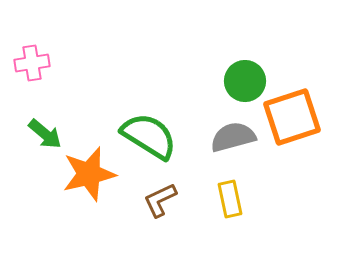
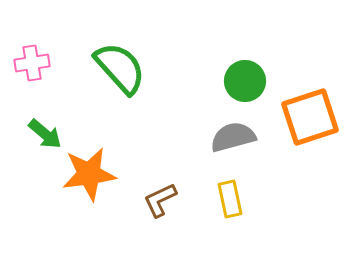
orange square: moved 18 px right
green semicircle: moved 29 px left, 68 px up; rotated 16 degrees clockwise
orange star: rotated 6 degrees clockwise
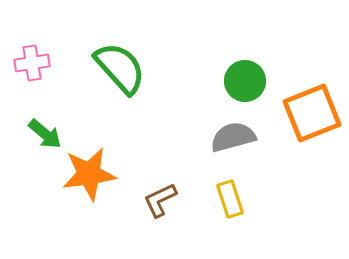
orange square: moved 2 px right, 4 px up; rotated 4 degrees counterclockwise
yellow rectangle: rotated 6 degrees counterclockwise
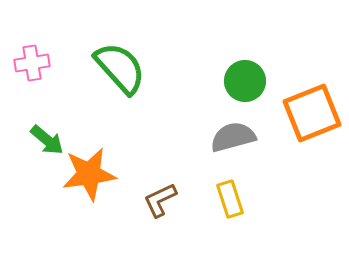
green arrow: moved 2 px right, 6 px down
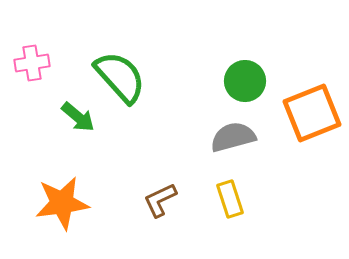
green semicircle: moved 9 px down
green arrow: moved 31 px right, 23 px up
orange star: moved 27 px left, 29 px down
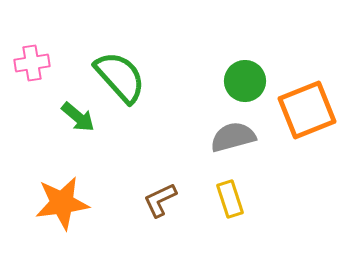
orange square: moved 5 px left, 3 px up
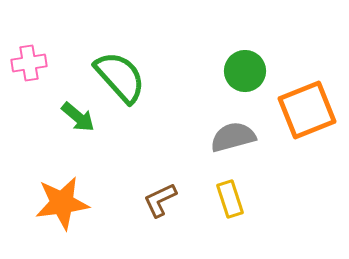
pink cross: moved 3 px left
green circle: moved 10 px up
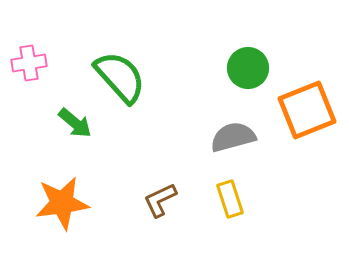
green circle: moved 3 px right, 3 px up
green arrow: moved 3 px left, 6 px down
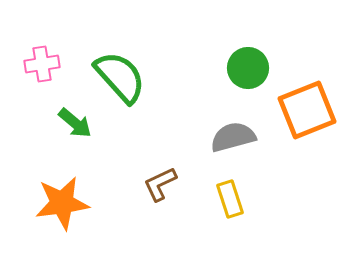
pink cross: moved 13 px right, 1 px down
brown L-shape: moved 16 px up
